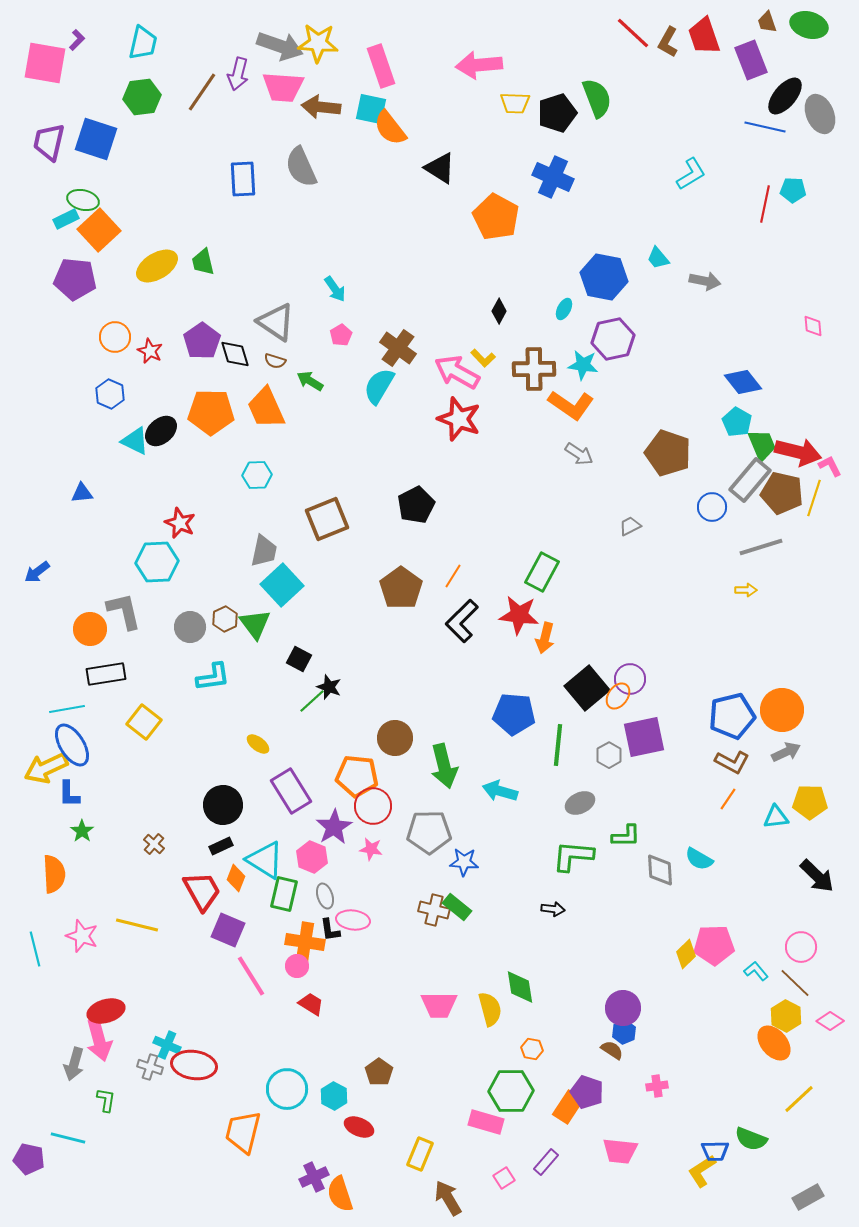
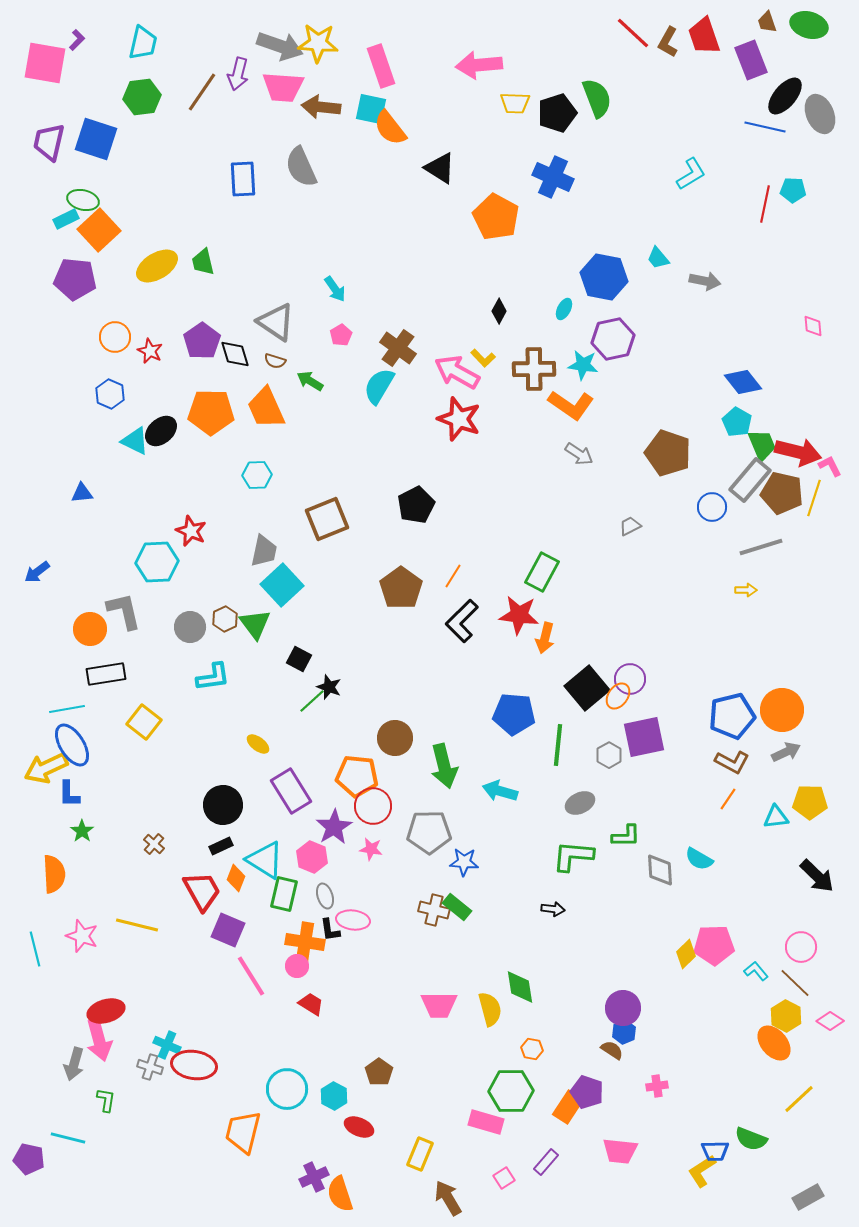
red star at (180, 523): moved 11 px right, 8 px down
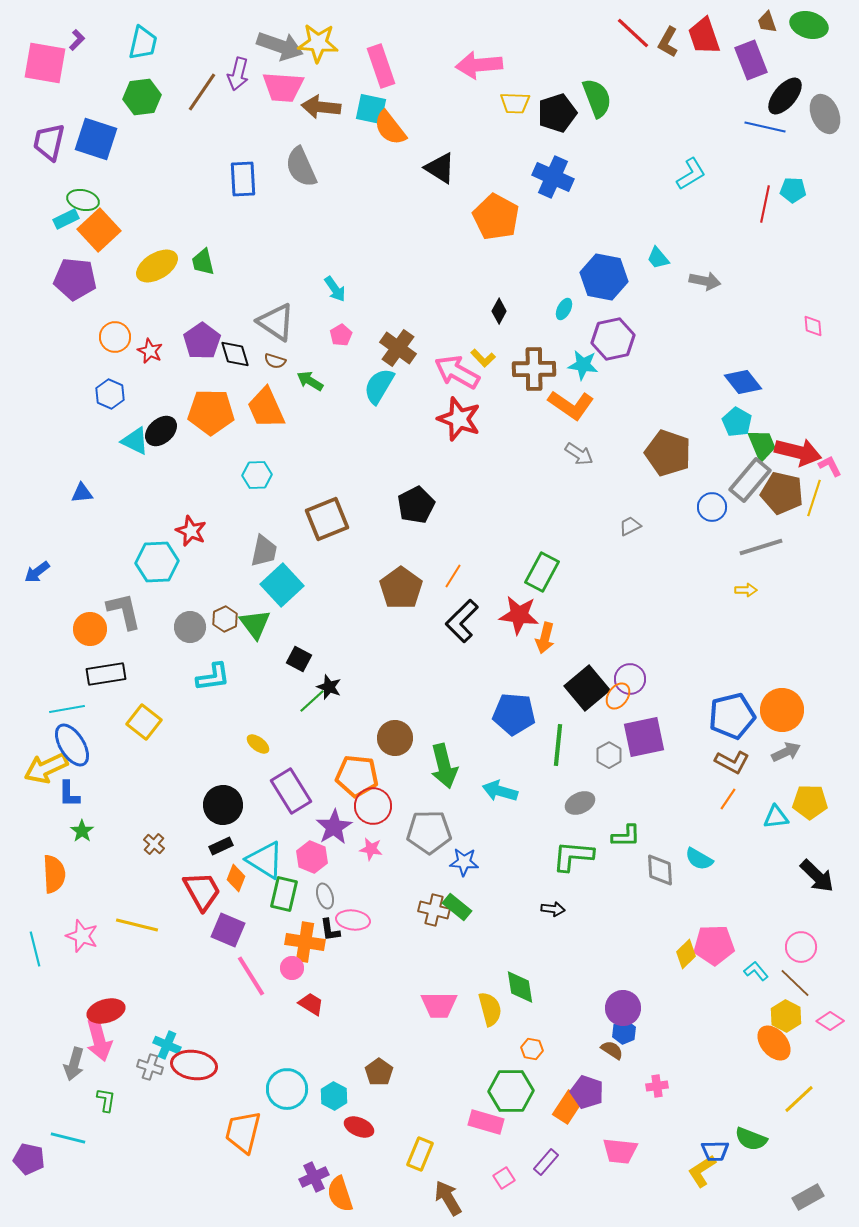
gray ellipse at (820, 114): moved 5 px right
pink circle at (297, 966): moved 5 px left, 2 px down
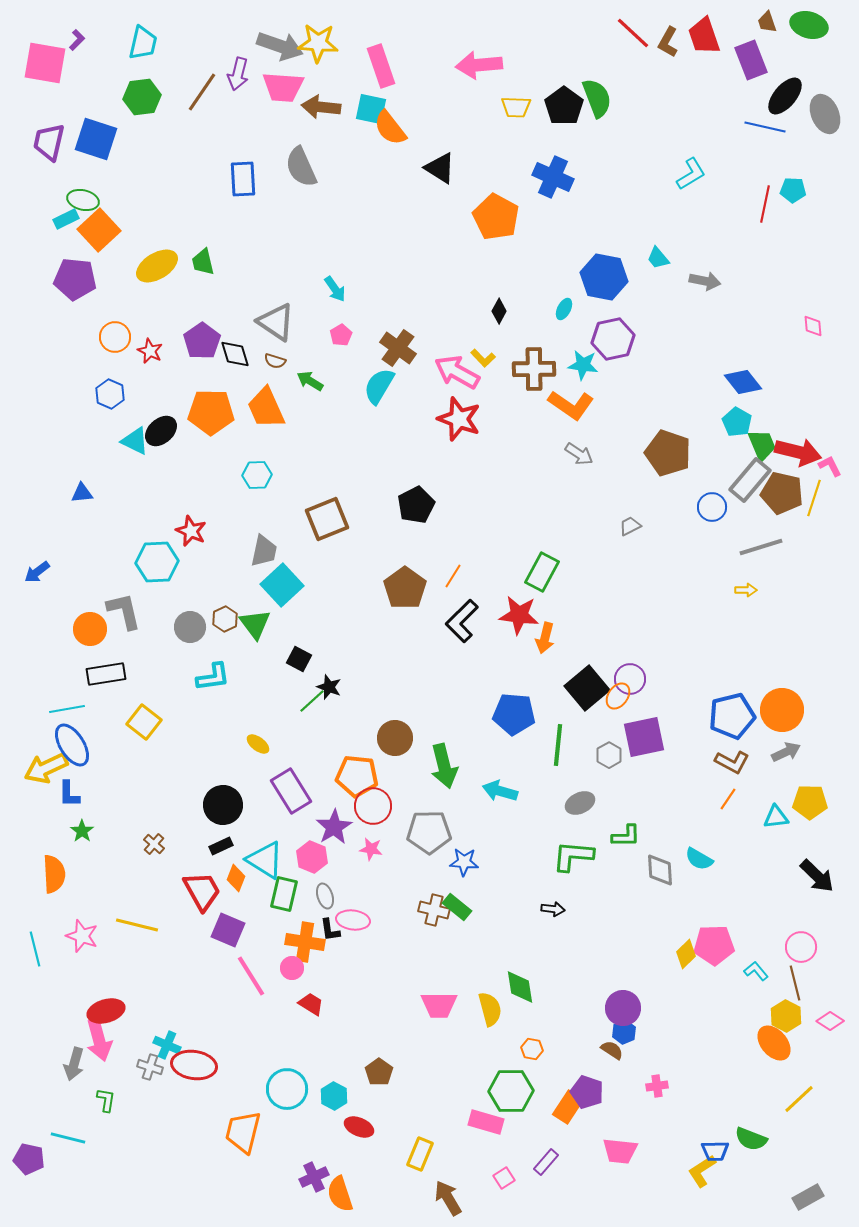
yellow trapezoid at (515, 103): moved 1 px right, 4 px down
black pentagon at (557, 113): moved 7 px right, 7 px up; rotated 18 degrees counterclockwise
brown pentagon at (401, 588): moved 4 px right
brown line at (795, 983): rotated 32 degrees clockwise
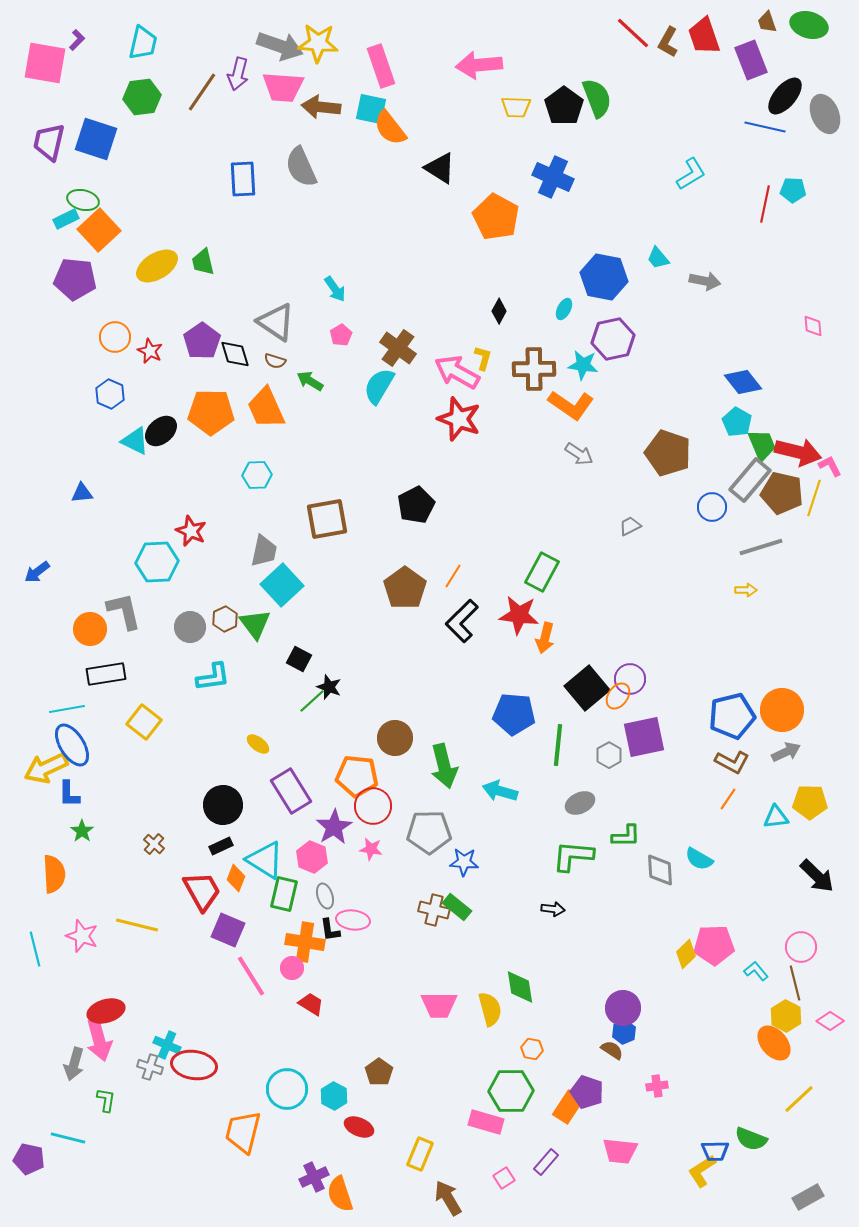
yellow L-shape at (483, 358): rotated 120 degrees counterclockwise
brown square at (327, 519): rotated 12 degrees clockwise
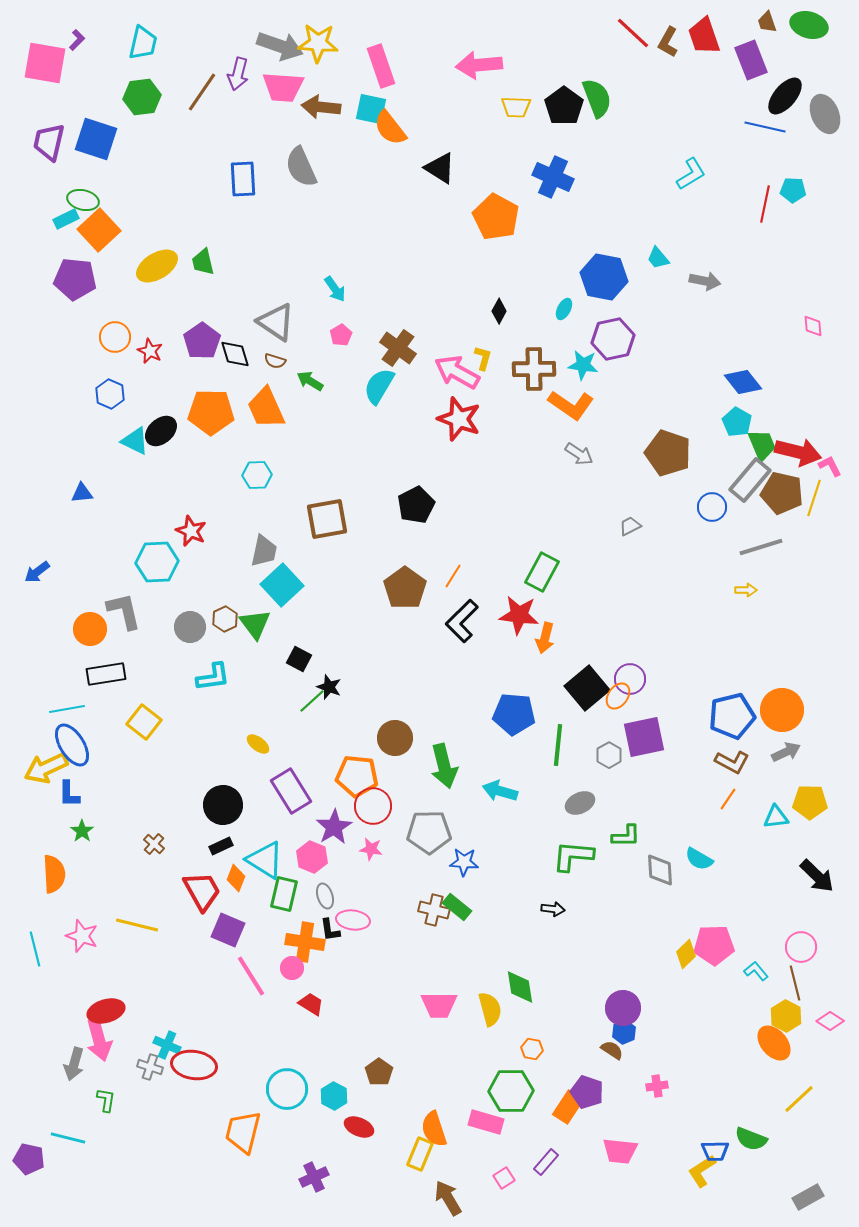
orange semicircle at (340, 1194): moved 94 px right, 65 px up
